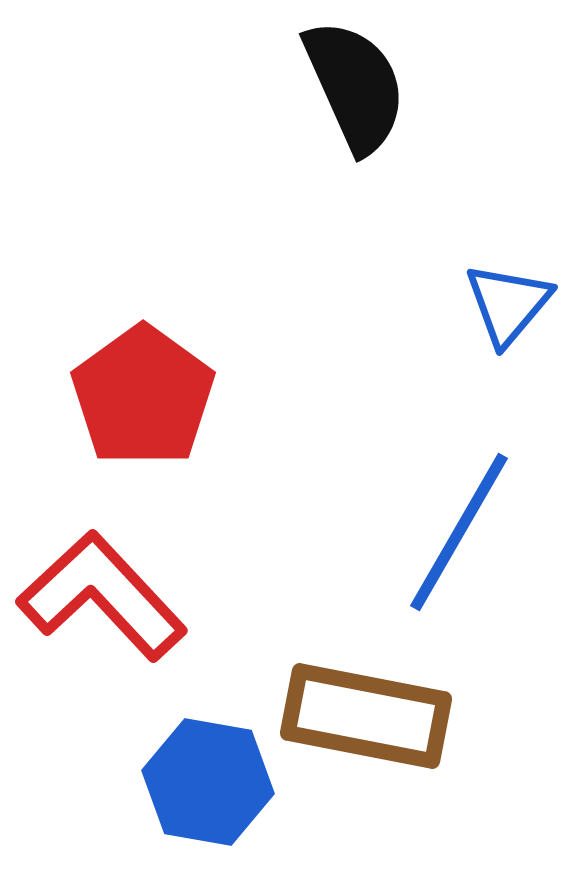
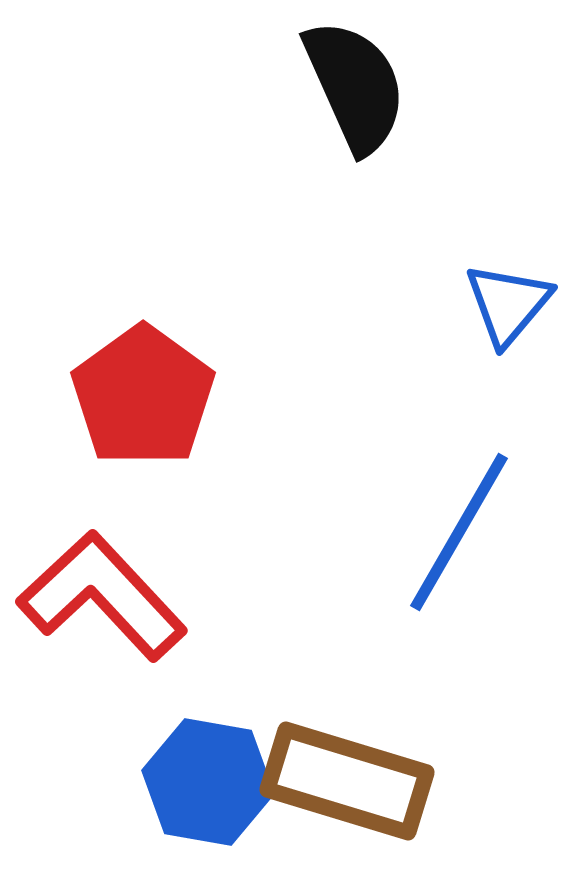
brown rectangle: moved 19 px left, 65 px down; rotated 6 degrees clockwise
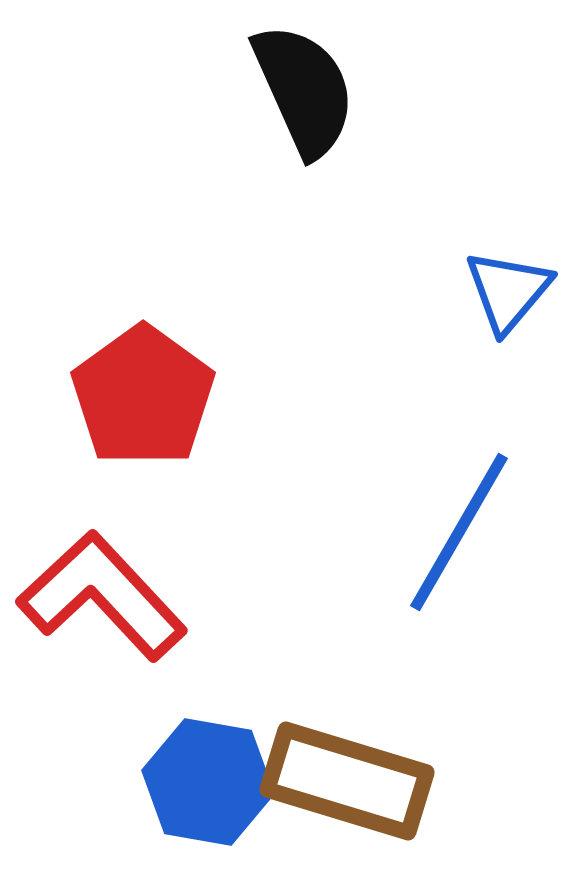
black semicircle: moved 51 px left, 4 px down
blue triangle: moved 13 px up
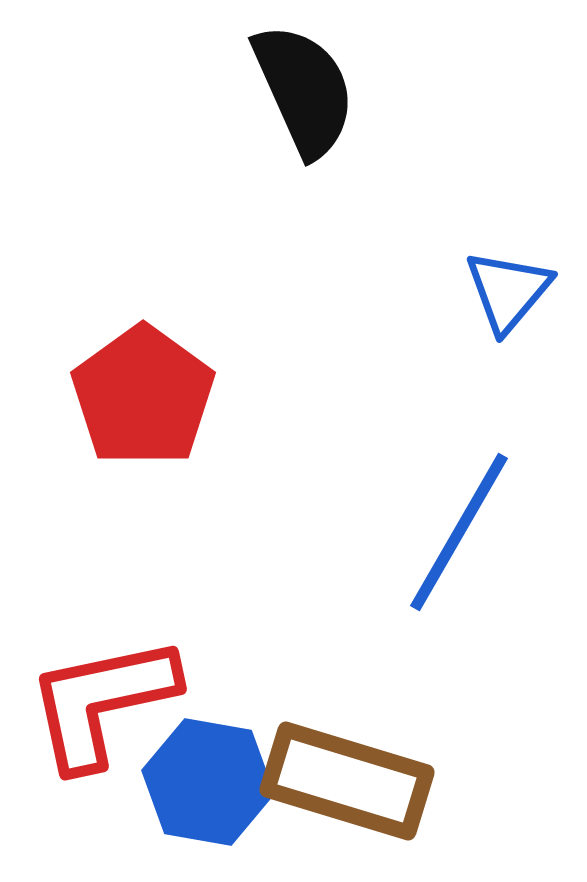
red L-shape: moved 106 px down; rotated 59 degrees counterclockwise
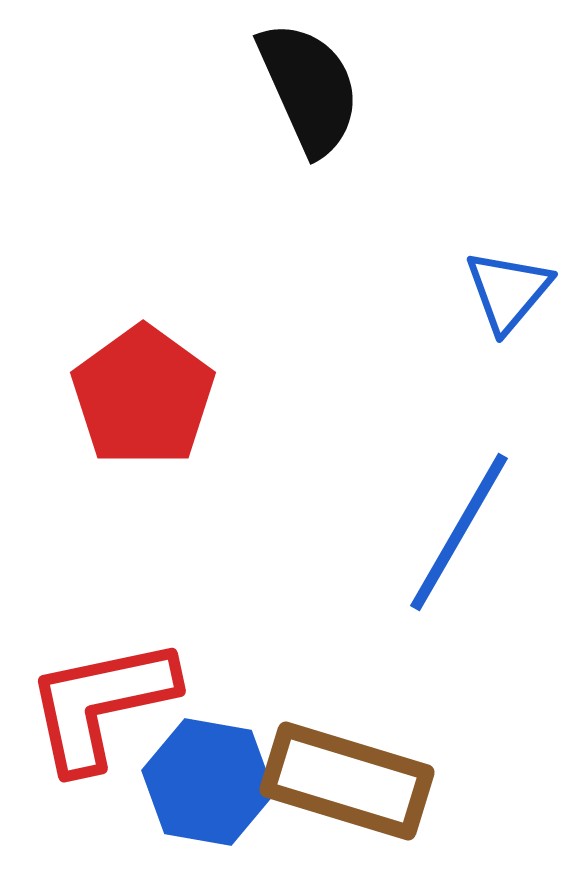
black semicircle: moved 5 px right, 2 px up
red L-shape: moved 1 px left, 2 px down
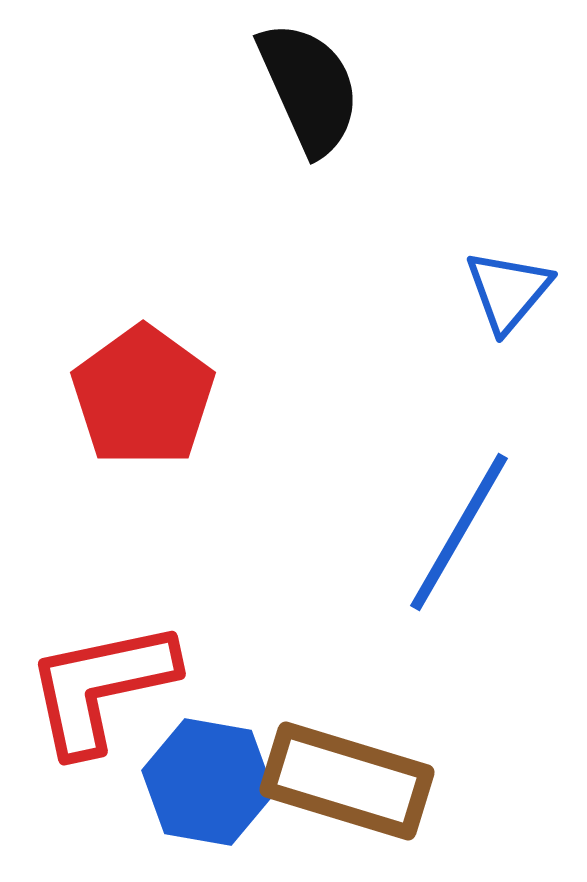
red L-shape: moved 17 px up
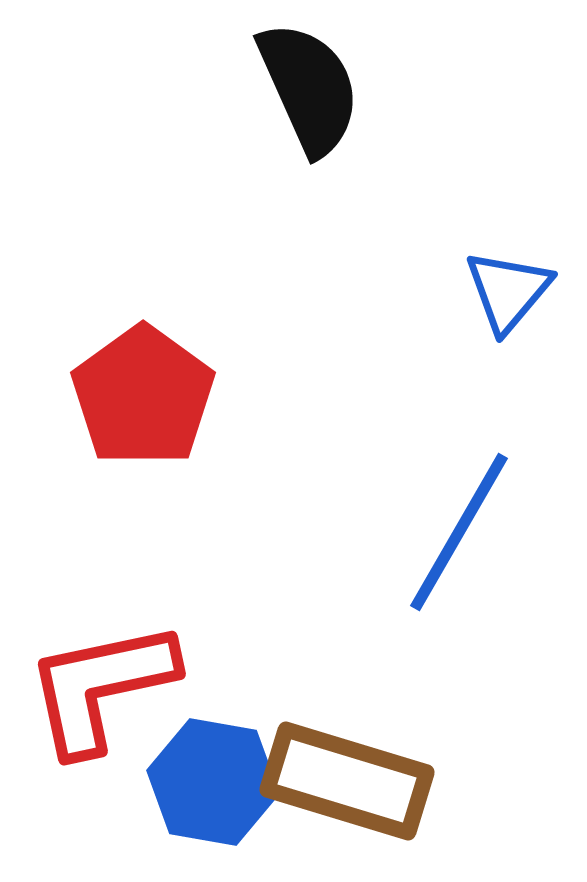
blue hexagon: moved 5 px right
